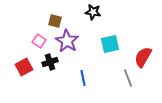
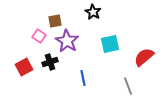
black star: rotated 21 degrees clockwise
brown square: rotated 24 degrees counterclockwise
pink square: moved 5 px up
red semicircle: moved 1 px right; rotated 20 degrees clockwise
gray line: moved 8 px down
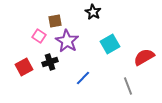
cyan square: rotated 18 degrees counterclockwise
red semicircle: rotated 10 degrees clockwise
blue line: rotated 56 degrees clockwise
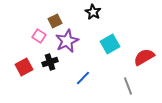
brown square: rotated 16 degrees counterclockwise
purple star: rotated 15 degrees clockwise
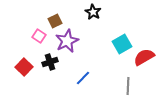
cyan square: moved 12 px right
red square: rotated 18 degrees counterclockwise
gray line: rotated 24 degrees clockwise
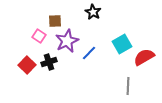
brown square: rotated 24 degrees clockwise
black cross: moved 1 px left
red square: moved 3 px right, 2 px up
blue line: moved 6 px right, 25 px up
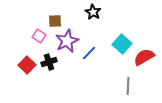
cyan square: rotated 18 degrees counterclockwise
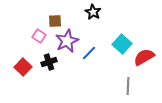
red square: moved 4 px left, 2 px down
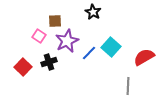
cyan square: moved 11 px left, 3 px down
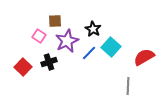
black star: moved 17 px down
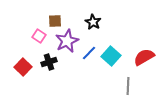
black star: moved 7 px up
cyan square: moved 9 px down
